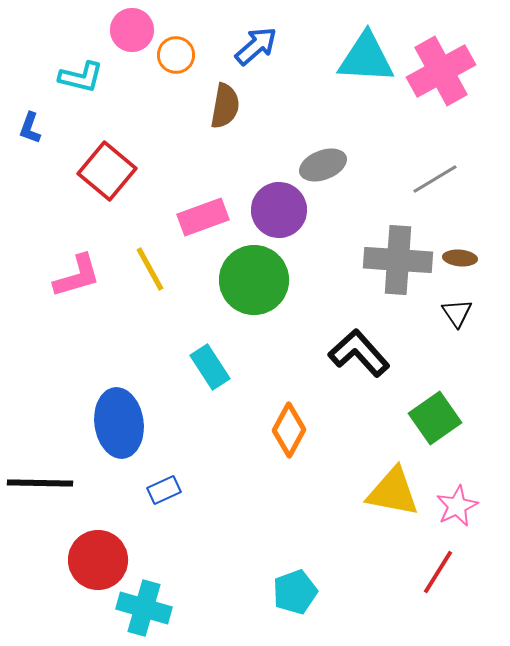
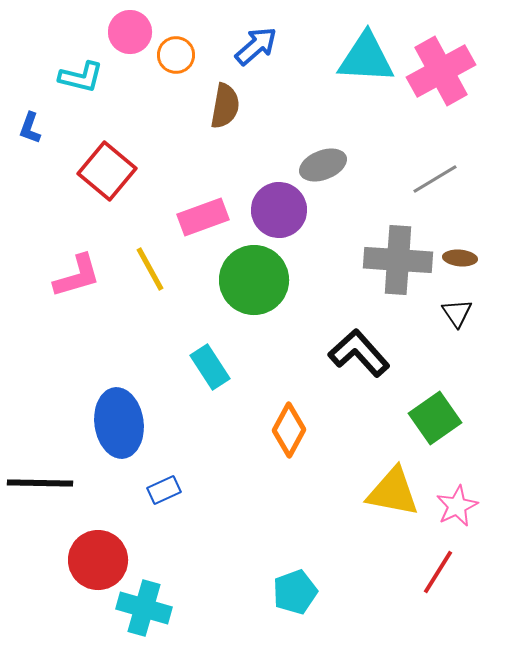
pink circle: moved 2 px left, 2 px down
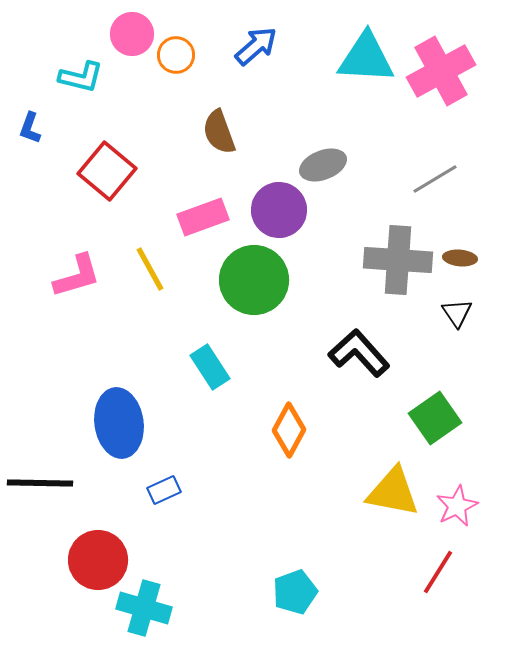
pink circle: moved 2 px right, 2 px down
brown semicircle: moved 6 px left, 26 px down; rotated 150 degrees clockwise
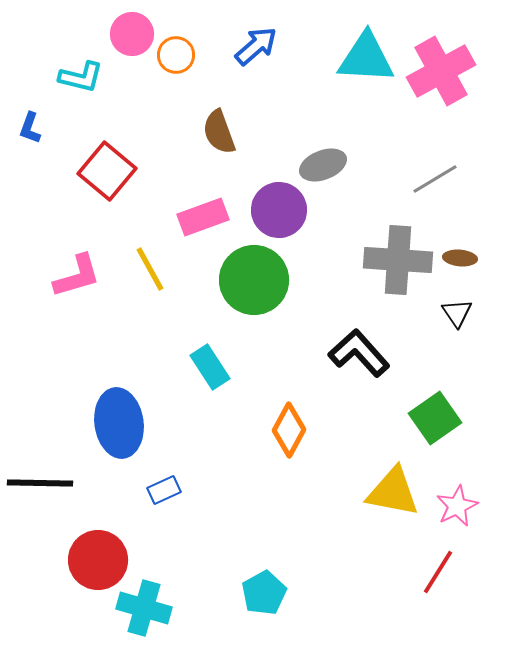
cyan pentagon: moved 31 px left, 1 px down; rotated 9 degrees counterclockwise
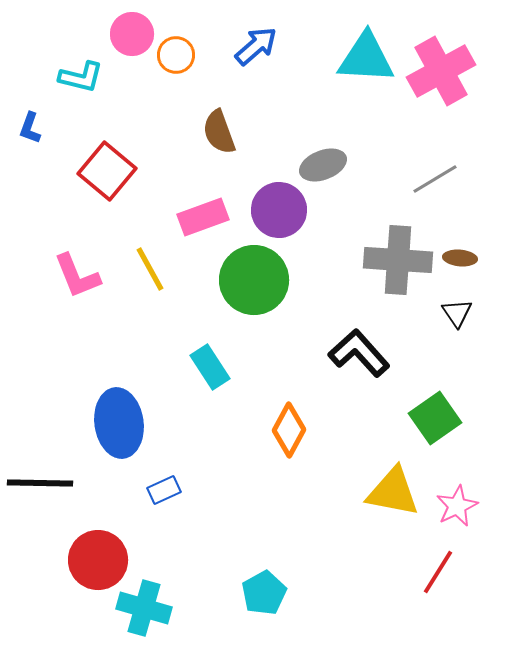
pink L-shape: rotated 84 degrees clockwise
